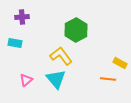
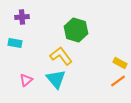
green hexagon: rotated 15 degrees counterclockwise
orange line: moved 10 px right, 2 px down; rotated 42 degrees counterclockwise
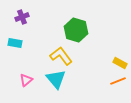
purple cross: rotated 16 degrees counterclockwise
orange line: rotated 14 degrees clockwise
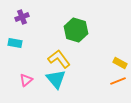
yellow L-shape: moved 2 px left, 3 px down
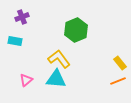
green hexagon: rotated 20 degrees clockwise
cyan rectangle: moved 2 px up
yellow rectangle: rotated 24 degrees clockwise
cyan triangle: rotated 45 degrees counterclockwise
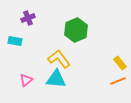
purple cross: moved 6 px right, 1 px down
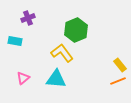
yellow L-shape: moved 3 px right, 6 px up
yellow rectangle: moved 2 px down
pink triangle: moved 3 px left, 2 px up
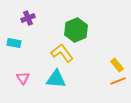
cyan rectangle: moved 1 px left, 2 px down
yellow rectangle: moved 3 px left
pink triangle: rotated 24 degrees counterclockwise
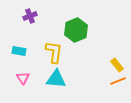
purple cross: moved 2 px right, 2 px up
cyan rectangle: moved 5 px right, 8 px down
yellow L-shape: moved 8 px left, 1 px up; rotated 45 degrees clockwise
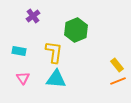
purple cross: moved 3 px right; rotated 16 degrees counterclockwise
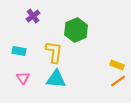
yellow rectangle: rotated 32 degrees counterclockwise
orange line: rotated 14 degrees counterclockwise
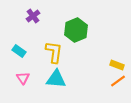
cyan rectangle: rotated 24 degrees clockwise
